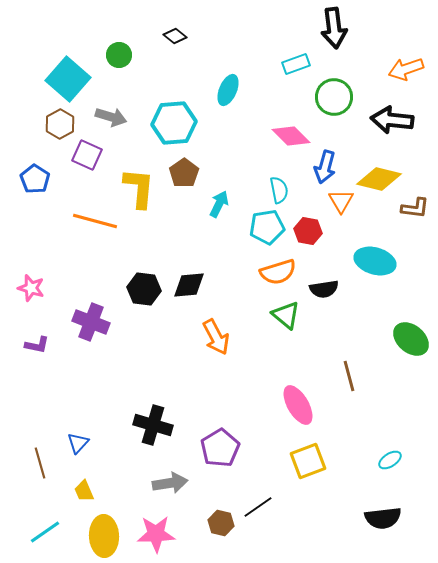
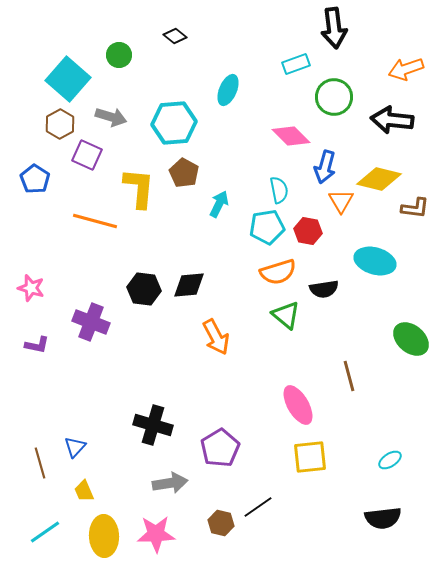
brown pentagon at (184, 173): rotated 8 degrees counterclockwise
blue triangle at (78, 443): moved 3 px left, 4 px down
yellow square at (308, 461): moved 2 px right, 4 px up; rotated 15 degrees clockwise
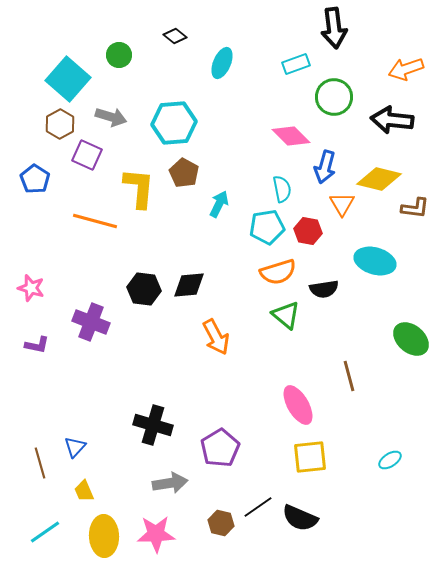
cyan ellipse at (228, 90): moved 6 px left, 27 px up
cyan semicircle at (279, 190): moved 3 px right, 1 px up
orange triangle at (341, 201): moved 1 px right, 3 px down
black semicircle at (383, 518): moved 83 px left; rotated 30 degrees clockwise
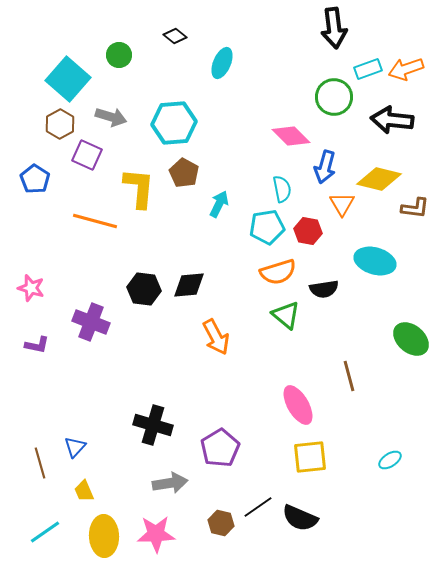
cyan rectangle at (296, 64): moved 72 px right, 5 px down
